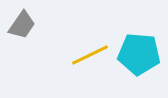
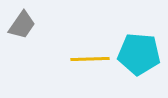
yellow line: moved 4 px down; rotated 24 degrees clockwise
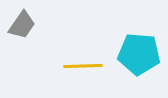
yellow line: moved 7 px left, 7 px down
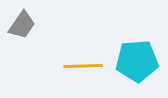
cyan pentagon: moved 2 px left, 7 px down; rotated 9 degrees counterclockwise
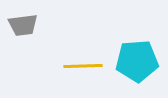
gray trapezoid: moved 1 px right; rotated 48 degrees clockwise
